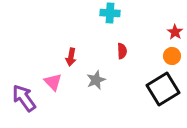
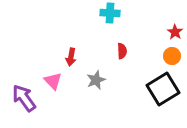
pink triangle: moved 1 px up
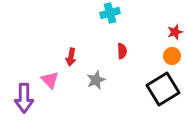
cyan cross: rotated 18 degrees counterclockwise
red star: rotated 21 degrees clockwise
pink triangle: moved 3 px left, 1 px up
purple arrow: rotated 144 degrees counterclockwise
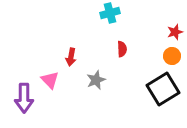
red semicircle: moved 2 px up
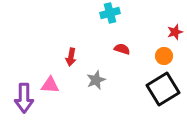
red semicircle: rotated 70 degrees counterclockwise
orange circle: moved 8 px left
pink triangle: moved 5 px down; rotated 42 degrees counterclockwise
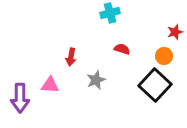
black square: moved 8 px left, 4 px up; rotated 16 degrees counterclockwise
purple arrow: moved 4 px left
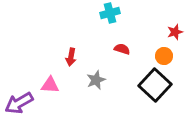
purple arrow: moved 1 px left, 5 px down; rotated 60 degrees clockwise
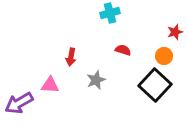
red semicircle: moved 1 px right, 1 px down
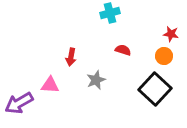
red star: moved 4 px left, 2 px down; rotated 28 degrees clockwise
black square: moved 4 px down
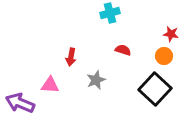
purple arrow: moved 1 px right; rotated 52 degrees clockwise
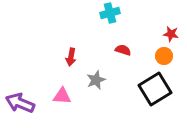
pink triangle: moved 12 px right, 11 px down
black square: rotated 16 degrees clockwise
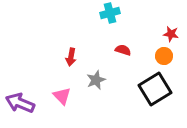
pink triangle: rotated 42 degrees clockwise
